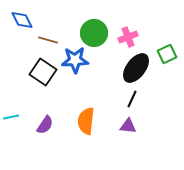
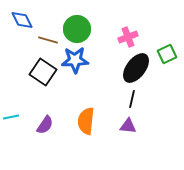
green circle: moved 17 px left, 4 px up
black line: rotated 12 degrees counterclockwise
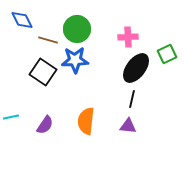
pink cross: rotated 18 degrees clockwise
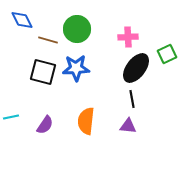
blue star: moved 1 px right, 8 px down
black square: rotated 20 degrees counterclockwise
black line: rotated 24 degrees counterclockwise
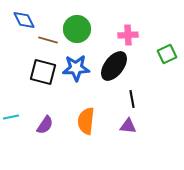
blue diamond: moved 2 px right
pink cross: moved 2 px up
black ellipse: moved 22 px left, 2 px up
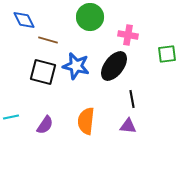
green circle: moved 13 px right, 12 px up
pink cross: rotated 12 degrees clockwise
green square: rotated 18 degrees clockwise
blue star: moved 2 px up; rotated 16 degrees clockwise
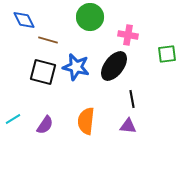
blue star: moved 1 px down
cyan line: moved 2 px right, 2 px down; rotated 21 degrees counterclockwise
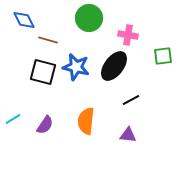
green circle: moved 1 px left, 1 px down
green square: moved 4 px left, 2 px down
black line: moved 1 px left, 1 px down; rotated 72 degrees clockwise
purple triangle: moved 9 px down
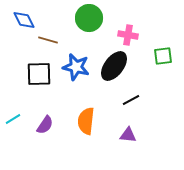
black square: moved 4 px left, 2 px down; rotated 16 degrees counterclockwise
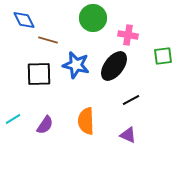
green circle: moved 4 px right
blue star: moved 2 px up
orange semicircle: rotated 8 degrees counterclockwise
purple triangle: rotated 18 degrees clockwise
